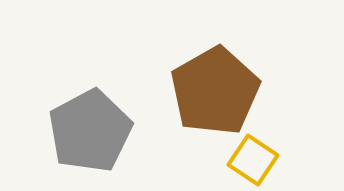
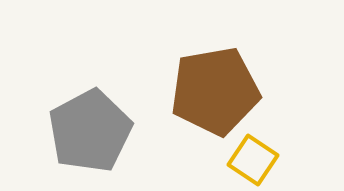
brown pentagon: rotated 20 degrees clockwise
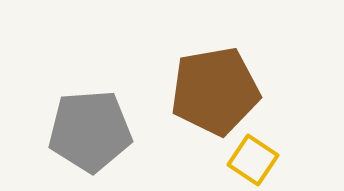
gray pentagon: rotated 24 degrees clockwise
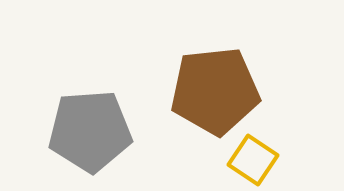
brown pentagon: rotated 4 degrees clockwise
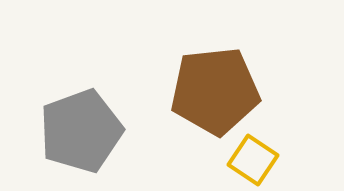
gray pentagon: moved 9 px left; rotated 16 degrees counterclockwise
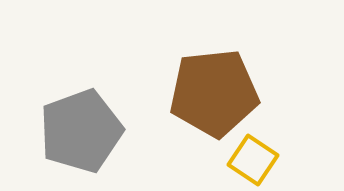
brown pentagon: moved 1 px left, 2 px down
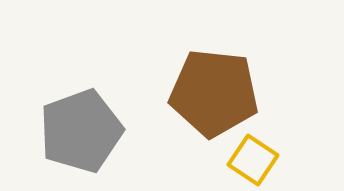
brown pentagon: rotated 12 degrees clockwise
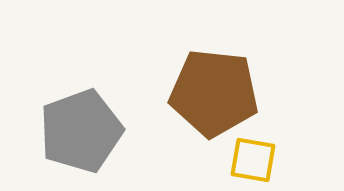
yellow square: rotated 24 degrees counterclockwise
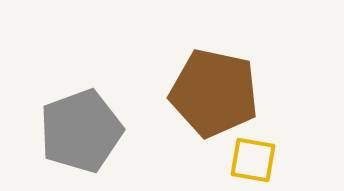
brown pentagon: rotated 6 degrees clockwise
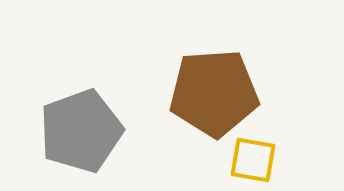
brown pentagon: rotated 16 degrees counterclockwise
